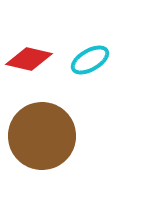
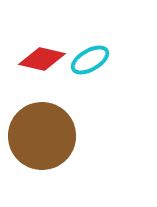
red diamond: moved 13 px right
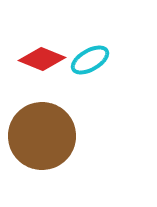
red diamond: rotated 9 degrees clockwise
